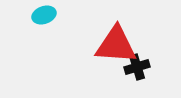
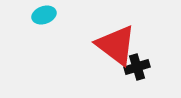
red triangle: rotated 33 degrees clockwise
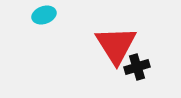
red triangle: rotated 21 degrees clockwise
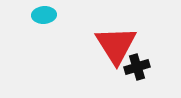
cyan ellipse: rotated 15 degrees clockwise
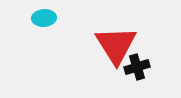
cyan ellipse: moved 3 px down
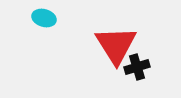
cyan ellipse: rotated 20 degrees clockwise
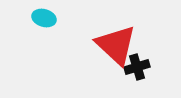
red triangle: rotated 15 degrees counterclockwise
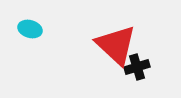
cyan ellipse: moved 14 px left, 11 px down
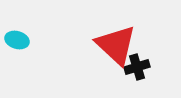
cyan ellipse: moved 13 px left, 11 px down
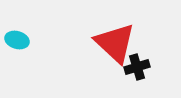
red triangle: moved 1 px left, 2 px up
